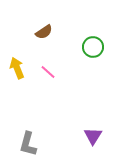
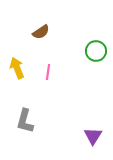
brown semicircle: moved 3 px left
green circle: moved 3 px right, 4 px down
pink line: rotated 56 degrees clockwise
gray L-shape: moved 3 px left, 23 px up
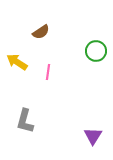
yellow arrow: moved 6 px up; rotated 35 degrees counterclockwise
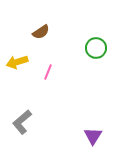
green circle: moved 3 px up
yellow arrow: rotated 50 degrees counterclockwise
pink line: rotated 14 degrees clockwise
gray L-shape: moved 3 px left, 1 px down; rotated 35 degrees clockwise
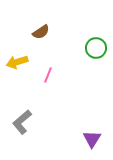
pink line: moved 3 px down
purple triangle: moved 1 px left, 3 px down
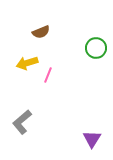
brown semicircle: rotated 12 degrees clockwise
yellow arrow: moved 10 px right, 1 px down
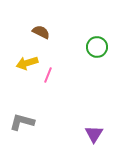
brown semicircle: rotated 132 degrees counterclockwise
green circle: moved 1 px right, 1 px up
gray L-shape: rotated 55 degrees clockwise
purple triangle: moved 2 px right, 5 px up
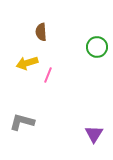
brown semicircle: rotated 120 degrees counterclockwise
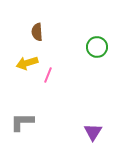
brown semicircle: moved 4 px left
gray L-shape: rotated 15 degrees counterclockwise
purple triangle: moved 1 px left, 2 px up
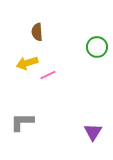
pink line: rotated 42 degrees clockwise
